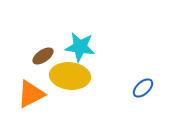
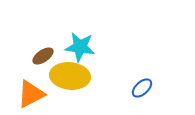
blue ellipse: moved 1 px left
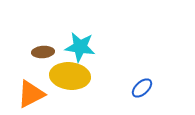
brown ellipse: moved 4 px up; rotated 30 degrees clockwise
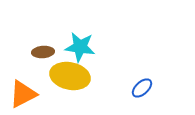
yellow ellipse: rotated 6 degrees clockwise
orange triangle: moved 8 px left
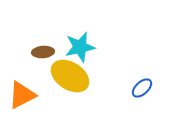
cyan star: rotated 20 degrees counterclockwise
yellow ellipse: rotated 21 degrees clockwise
orange triangle: moved 1 px left, 1 px down
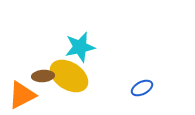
brown ellipse: moved 24 px down
yellow ellipse: moved 1 px left
blue ellipse: rotated 15 degrees clockwise
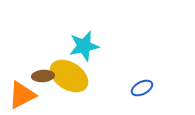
cyan star: moved 4 px right, 1 px up
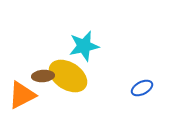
yellow ellipse: moved 1 px left
